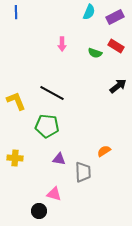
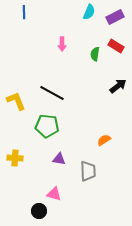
blue line: moved 8 px right
green semicircle: moved 1 px down; rotated 80 degrees clockwise
orange semicircle: moved 11 px up
gray trapezoid: moved 5 px right, 1 px up
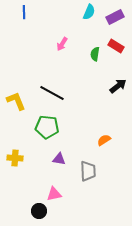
pink arrow: rotated 32 degrees clockwise
green pentagon: moved 1 px down
pink triangle: rotated 28 degrees counterclockwise
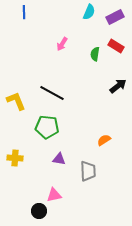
pink triangle: moved 1 px down
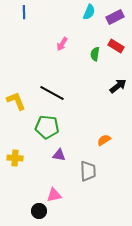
purple triangle: moved 4 px up
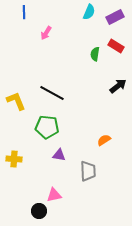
pink arrow: moved 16 px left, 11 px up
yellow cross: moved 1 px left, 1 px down
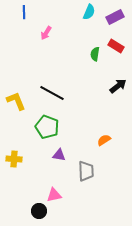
green pentagon: rotated 15 degrees clockwise
gray trapezoid: moved 2 px left
